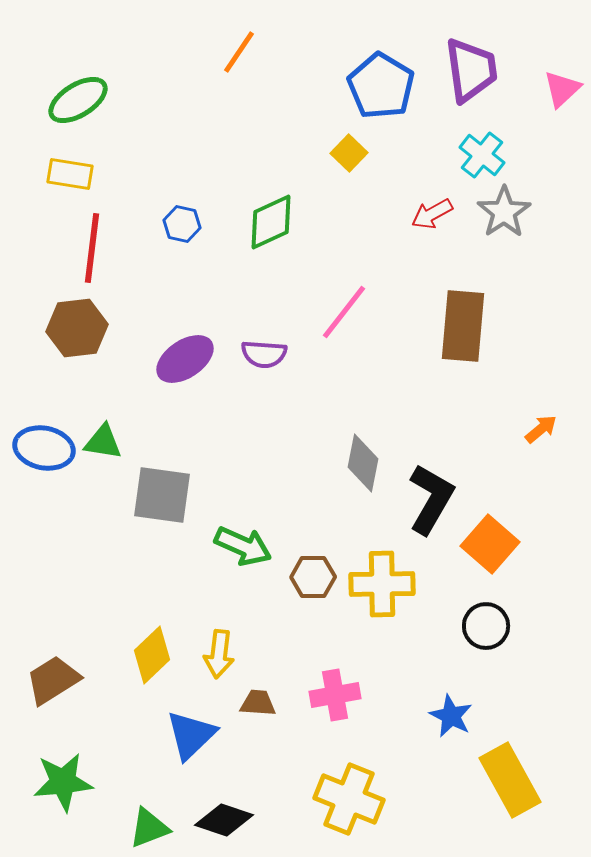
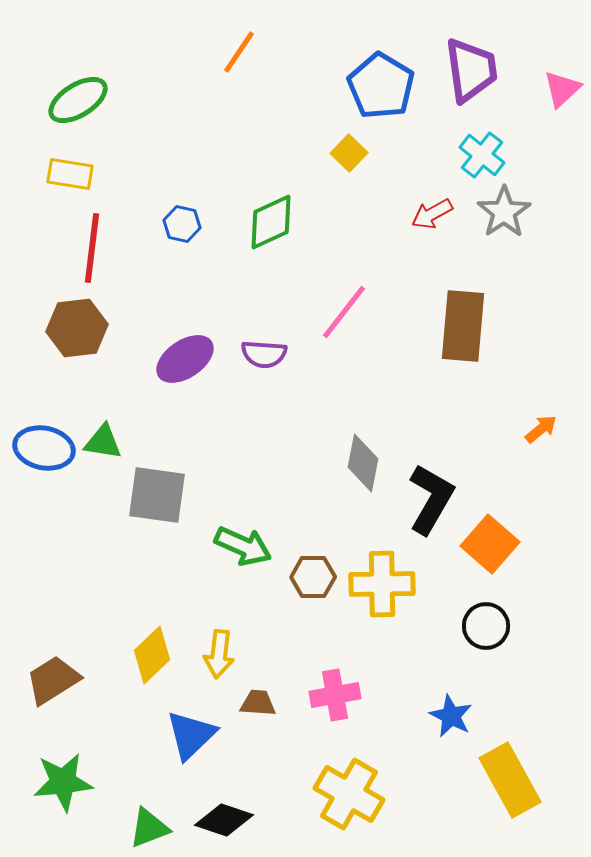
gray square at (162, 495): moved 5 px left
yellow cross at (349, 799): moved 5 px up; rotated 8 degrees clockwise
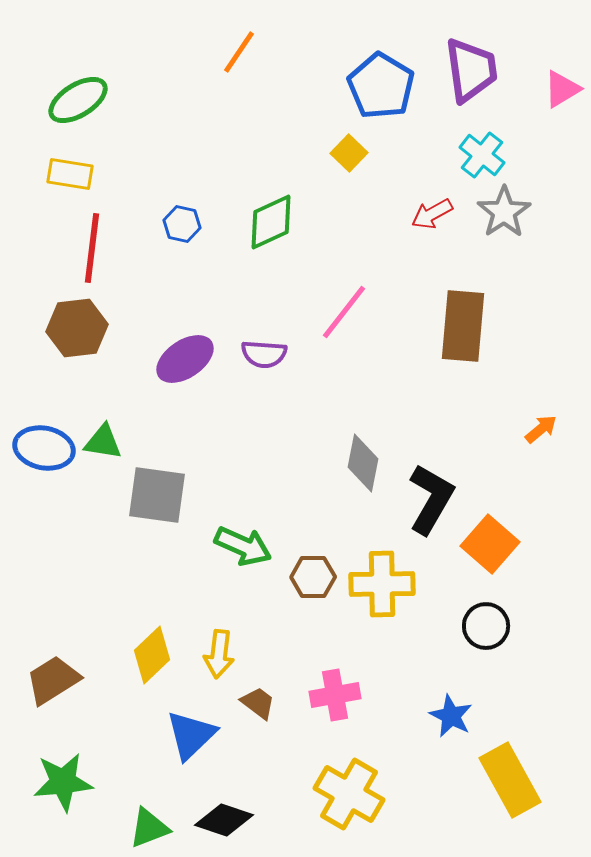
pink triangle at (562, 89): rotated 12 degrees clockwise
brown trapezoid at (258, 703): rotated 33 degrees clockwise
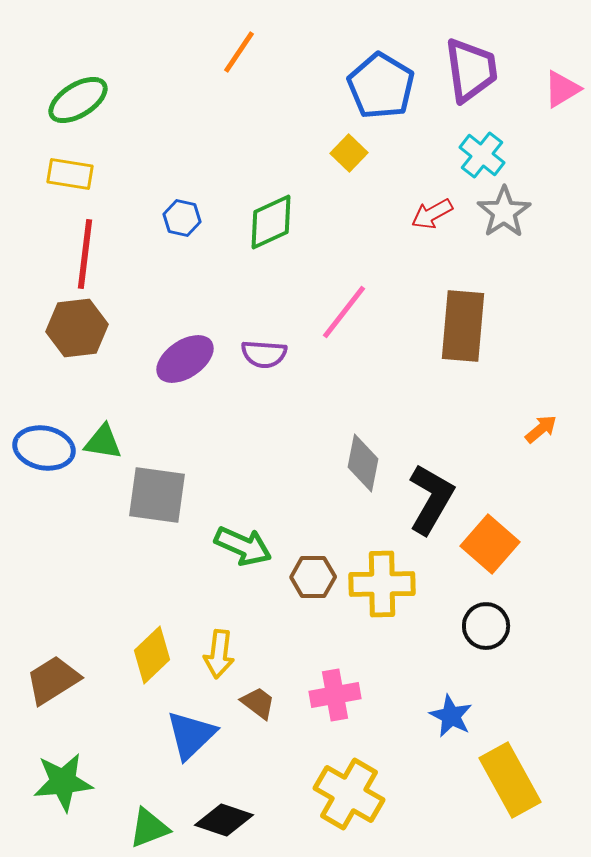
blue hexagon at (182, 224): moved 6 px up
red line at (92, 248): moved 7 px left, 6 px down
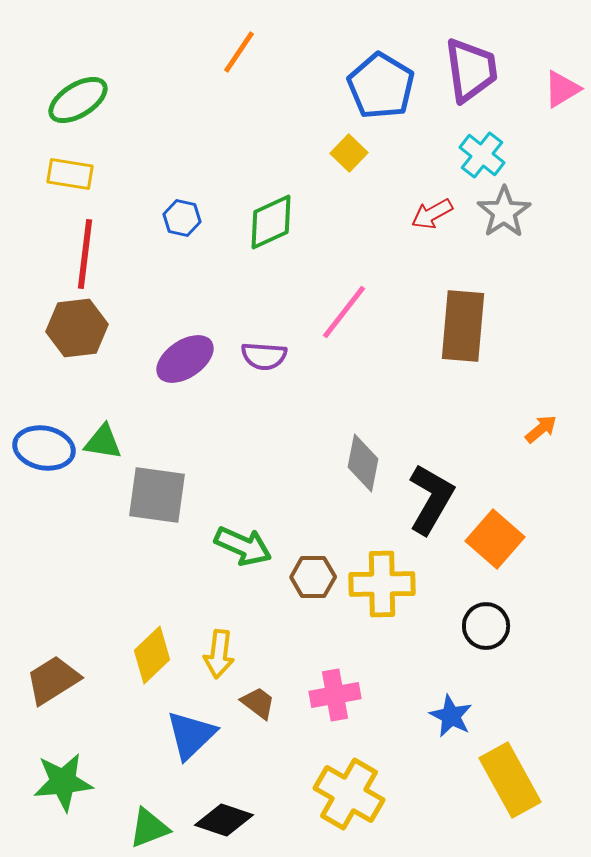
purple semicircle at (264, 354): moved 2 px down
orange square at (490, 544): moved 5 px right, 5 px up
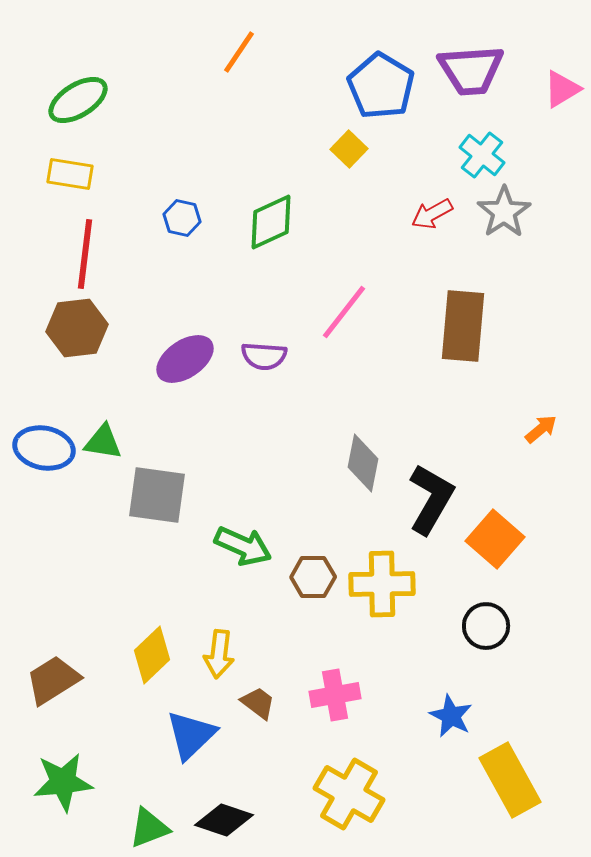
purple trapezoid at (471, 70): rotated 94 degrees clockwise
yellow square at (349, 153): moved 4 px up
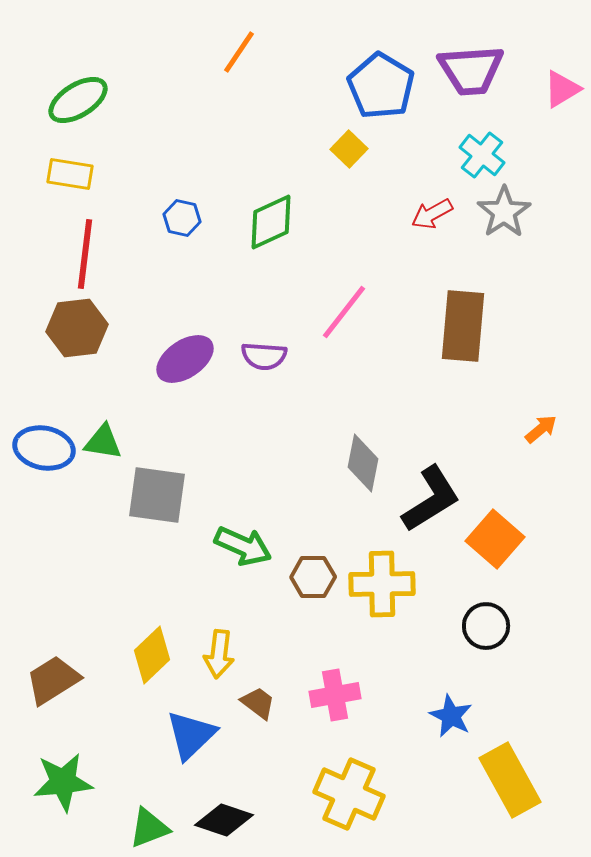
black L-shape at (431, 499): rotated 28 degrees clockwise
yellow cross at (349, 794): rotated 6 degrees counterclockwise
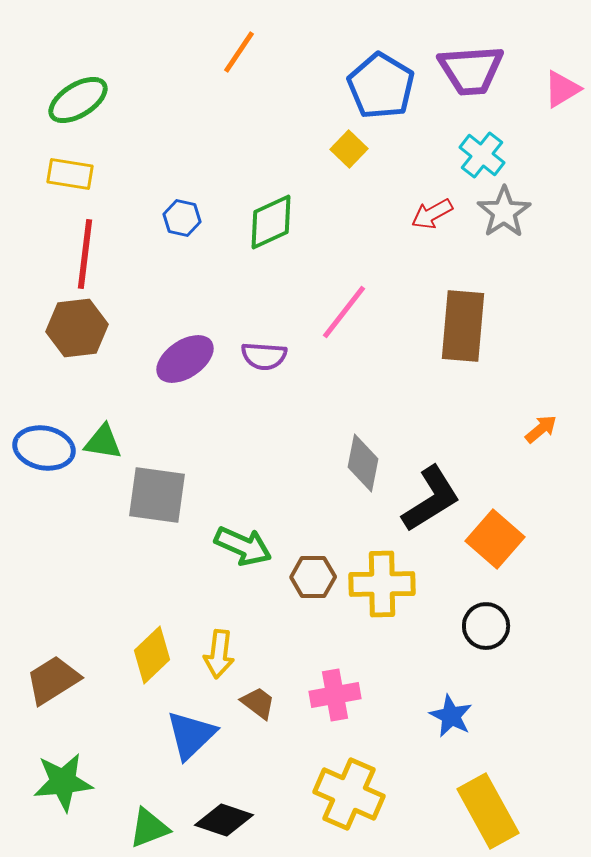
yellow rectangle at (510, 780): moved 22 px left, 31 px down
